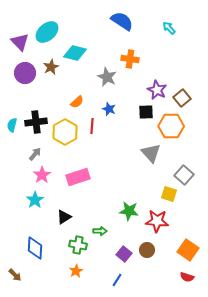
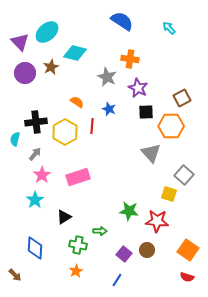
purple star: moved 19 px left, 2 px up
brown square: rotated 12 degrees clockwise
orange semicircle: rotated 104 degrees counterclockwise
cyan semicircle: moved 3 px right, 14 px down
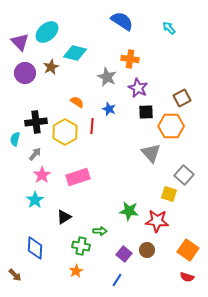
green cross: moved 3 px right, 1 px down
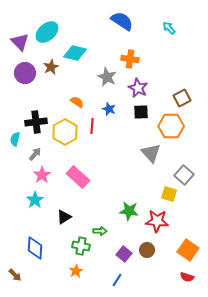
black square: moved 5 px left
pink rectangle: rotated 60 degrees clockwise
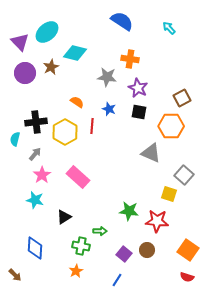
gray star: rotated 18 degrees counterclockwise
black square: moved 2 px left; rotated 14 degrees clockwise
gray triangle: rotated 25 degrees counterclockwise
cyan star: rotated 24 degrees counterclockwise
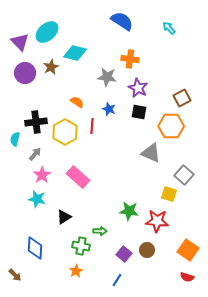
cyan star: moved 2 px right, 1 px up
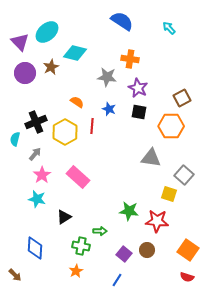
black cross: rotated 15 degrees counterclockwise
gray triangle: moved 5 px down; rotated 15 degrees counterclockwise
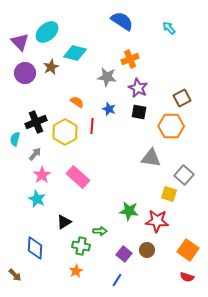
orange cross: rotated 30 degrees counterclockwise
cyan star: rotated 12 degrees clockwise
black triangle: moved 5 px down
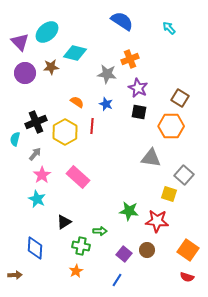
brown star: rotated 21 degrees clockwise
gray star: moved 3 px up
brown square: moved 2 px left; rotated 30 degrees counterclockwise
blue star: moved 3 px left, 5 px up
brown arrow: rotated 48 degrees counterclockwise
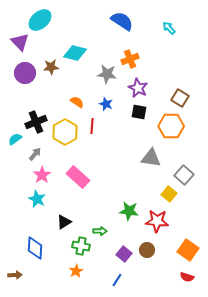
cyan ellipse: moved 7 px left, 12 px up
cyan semicircle: rotated 40 degrees clockwise
yellow square: rotated 21 degrees clockwise
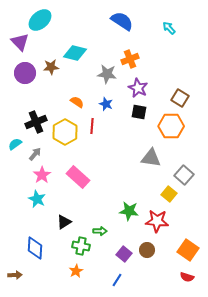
cyan semicircle: moved 5 px down
